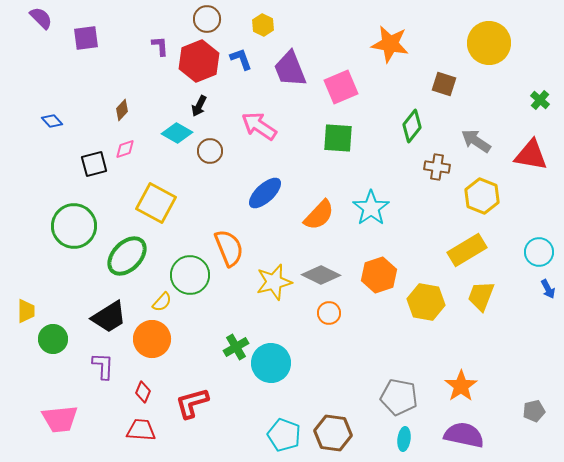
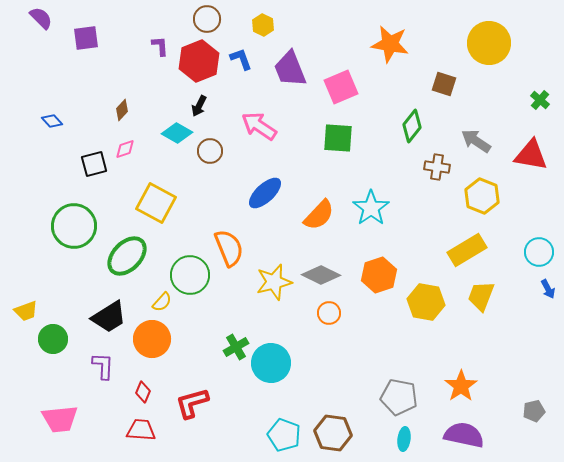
yellow trapezoid at (26, 311): rotated 70 degrees clockwise
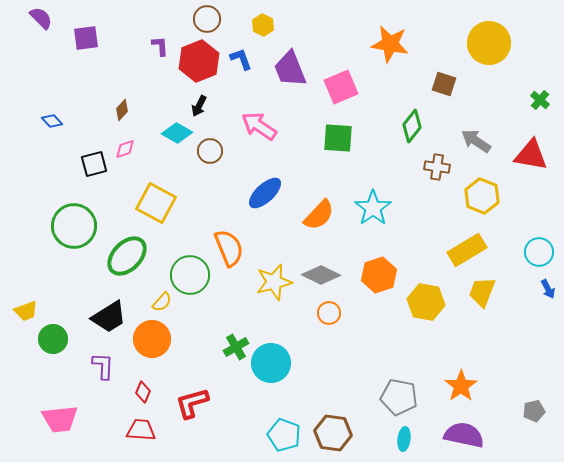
cyan star at (371, 208): moved 2 px right
yellow trapezoid at (481, 296): moved 1 px right, 4 px up
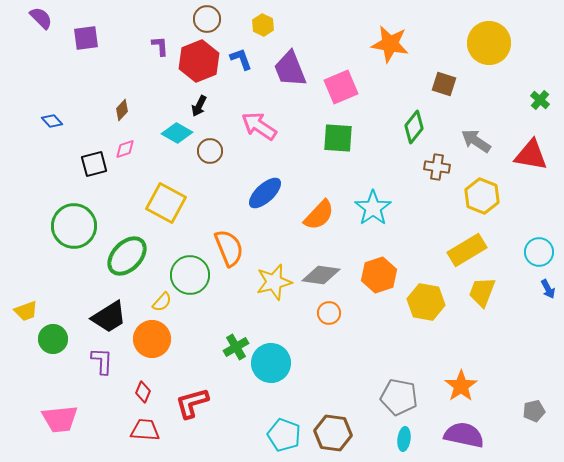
green diamond at (412, 126): moved 2 px right, 1 px down
yellow square at (156, 203): moved 10 px right
gray diamond at (321, 275): rotated 18 degrees counterclockwise
purple L-shape at (103, 366): moved 1 px left, 5 px up
red trapezoid at (141, 430): moved 4 px right
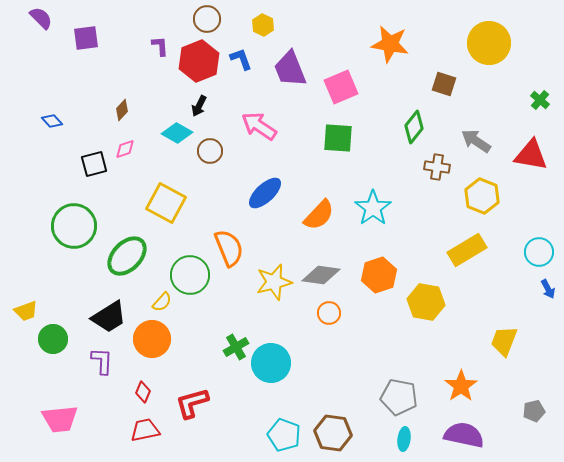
yellow trapezoid at (482, 292): moved 22 px right, 49 px down
red trapezoid at (145, 430): rotated 16 degrees counterclockwise
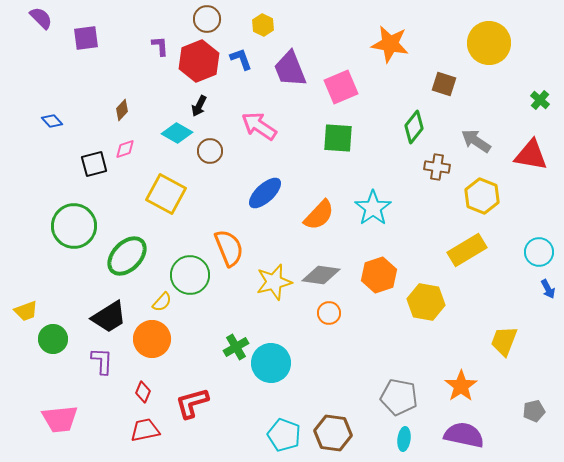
yellow square at (166, 203): moved 9 px up
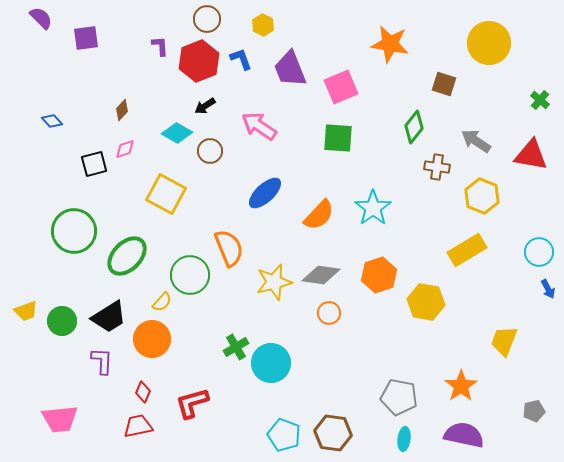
black arrow at (199, 106): moved 6 px right; rotated 30 degrees clockwise
green circle at (74, 226): moved 5 px down
green circle at (53, 339): moved 9 px right, 18 px up
red trapezoid at (145, 430): moved 7 px left, 4 px up
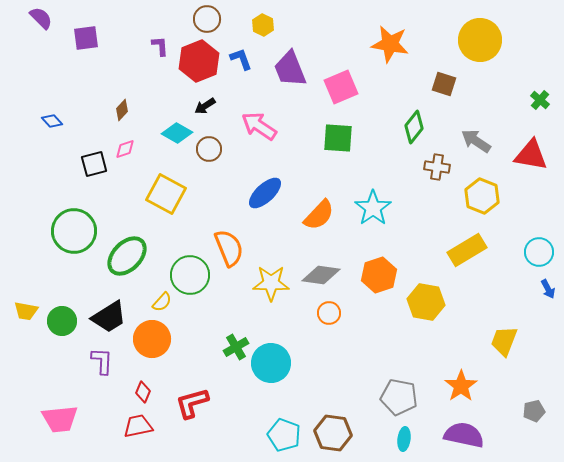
yellow circle at (489, 43): moved 9 px left, 3 px up
brown circle at (210, 151): moved 1 px left, 2 px up
yellow star at (274, 282): moved 3 px left, 1 px down; rotated 15 degrees clockwise
yellow trapezoid at (26, 311): rotated 30 degrees clockwise
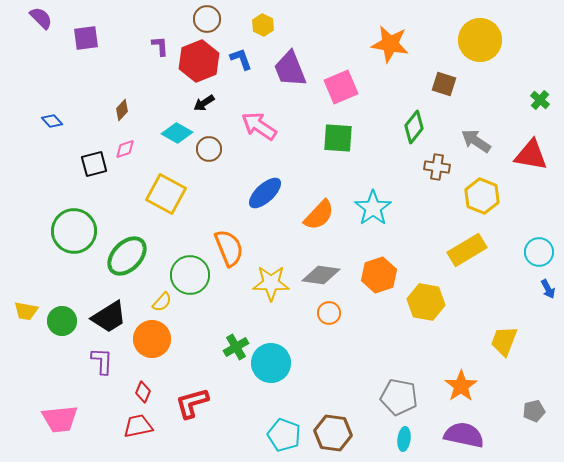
black arrow at (205, 106): moved 1 px left, 3 px up
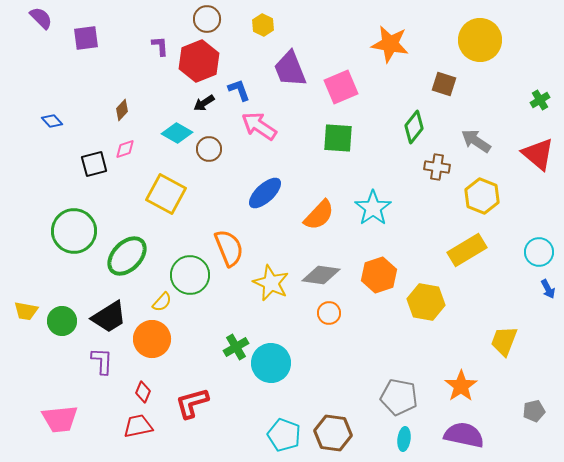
blue L-shape at (241, 59): moved 2 px left, 31 px down
green cross at (540, 100): rotated 18 degrees clockwise
red triangle at (531, 155): moved 7 px right, 1 px up; rotated 30 degrees clockwise
yellow star at (271, 283): rotated 24 degrees clockwise
